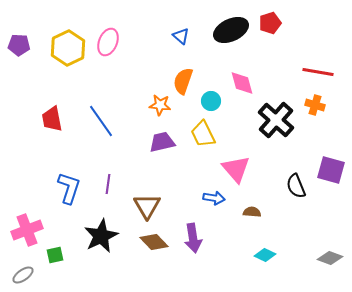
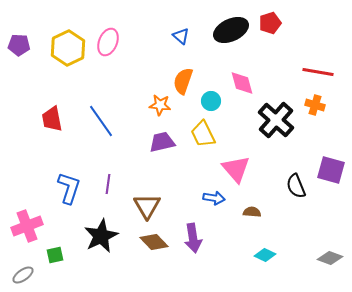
pink cross: moved 4 px up
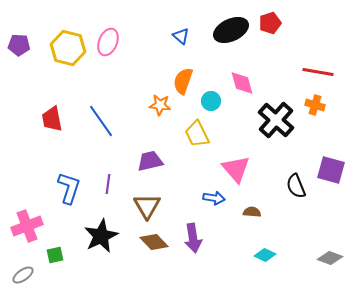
yellow hexagon: rotated 20 degrees counterclockwise
yellow trapezoid: moved 6 px left
purple trapezoid: moved 12 px left, 19 px down
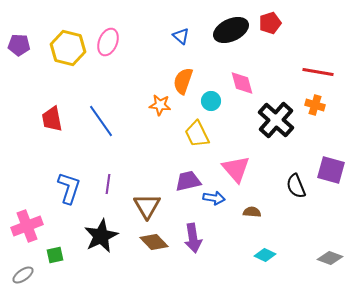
purple trapezoid: moved 38 px right, 20 px down
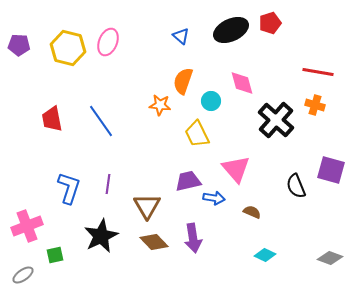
brown semicircle: rotated 18 degrees clockwise
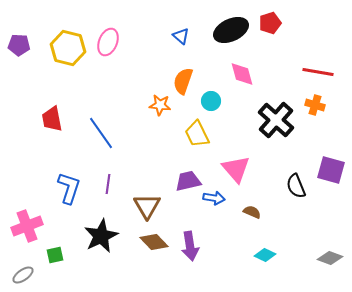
pink diamond: moved 9 px up
blue line: moved 12 px down
purple arrow: moved 3 px left, 8 px down
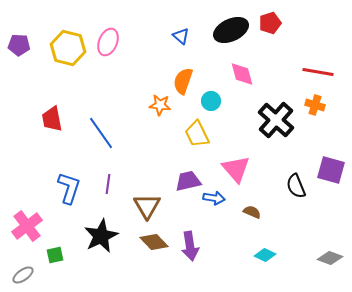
pink cross: rotated 16 degrees counterclockwise
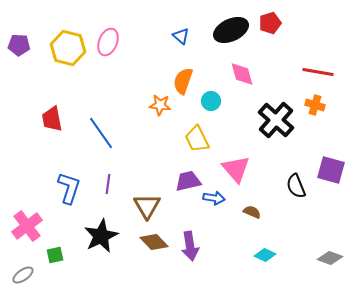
yellow trapezoid: moved 5 px down
